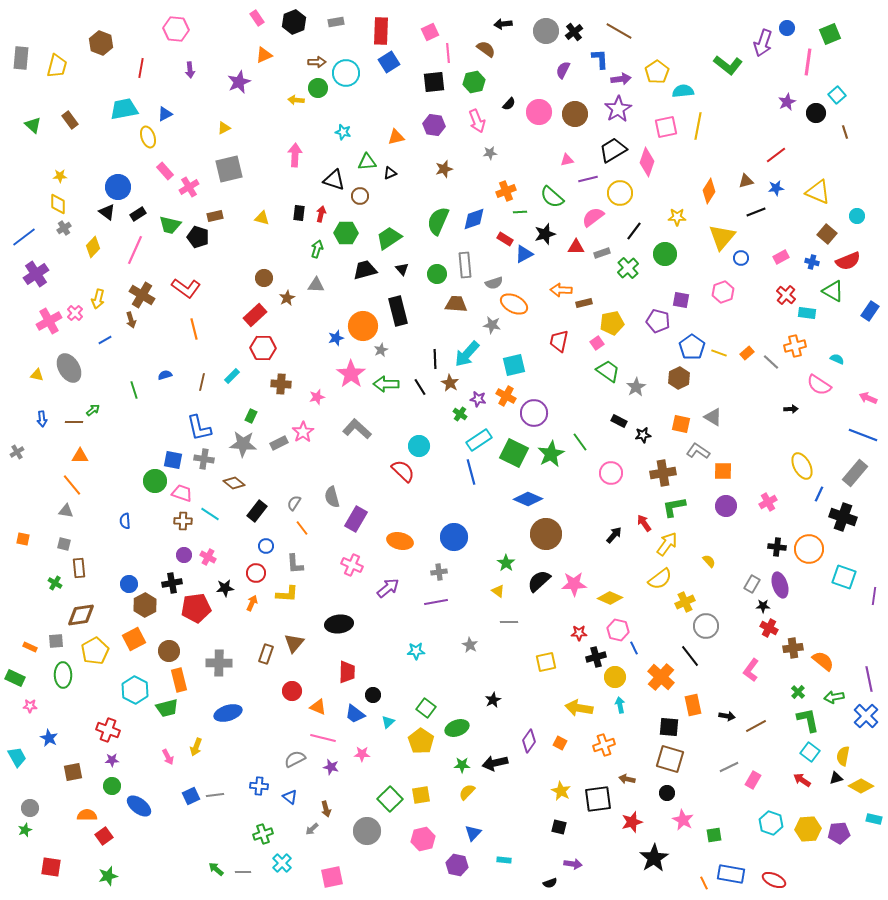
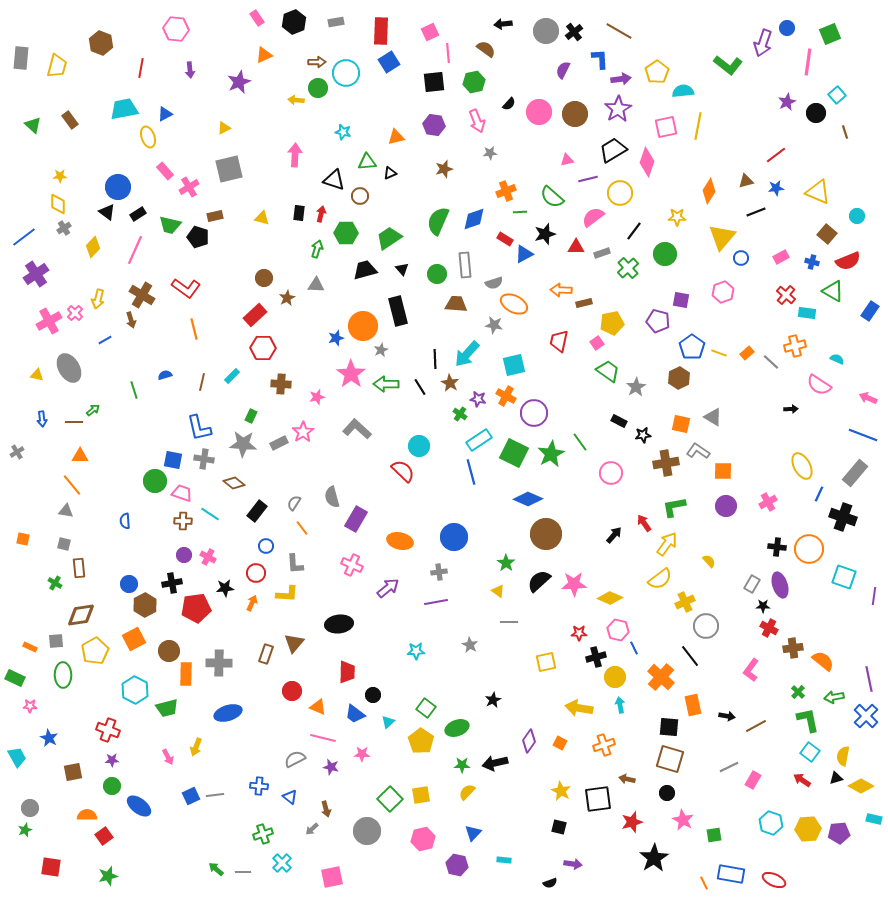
gray star at (492, 325): moved 2 px right
brown cross at (663, 473): moved 3 px right, 10 px up
orange rectangle at (179, 680): moved 7 px right, 6 px up; rotated 15 degrees clockwise
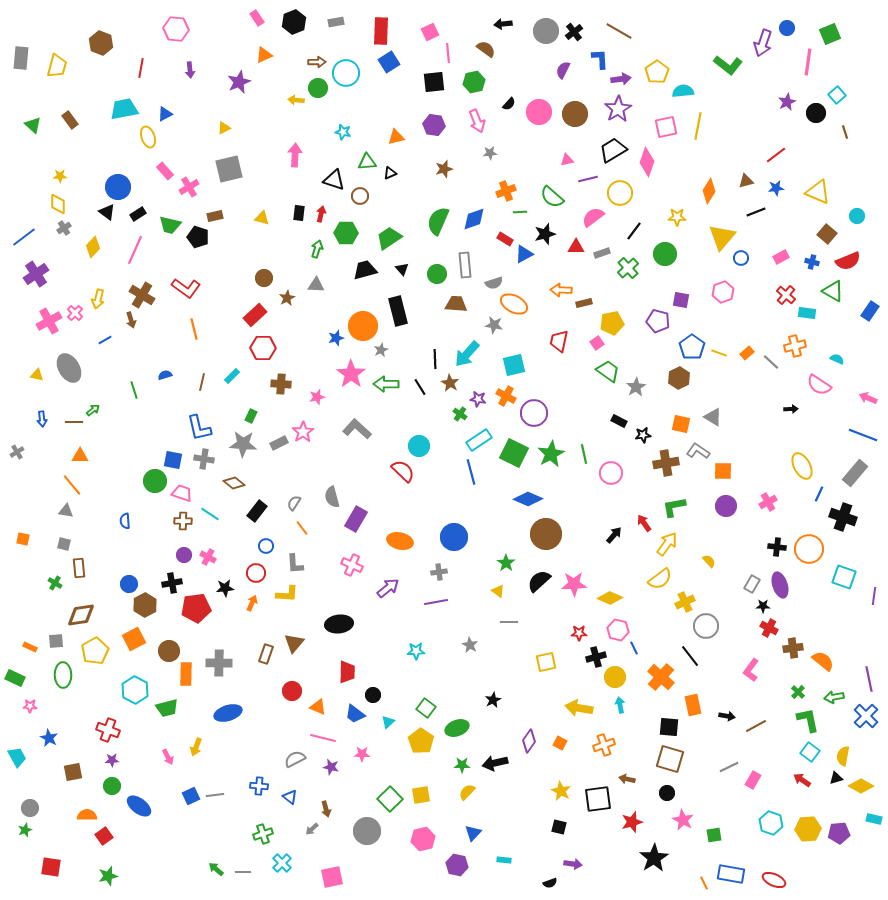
green line at (580, 442): moved 4 px right, 12 px down; rotated 24 degrees clockwise
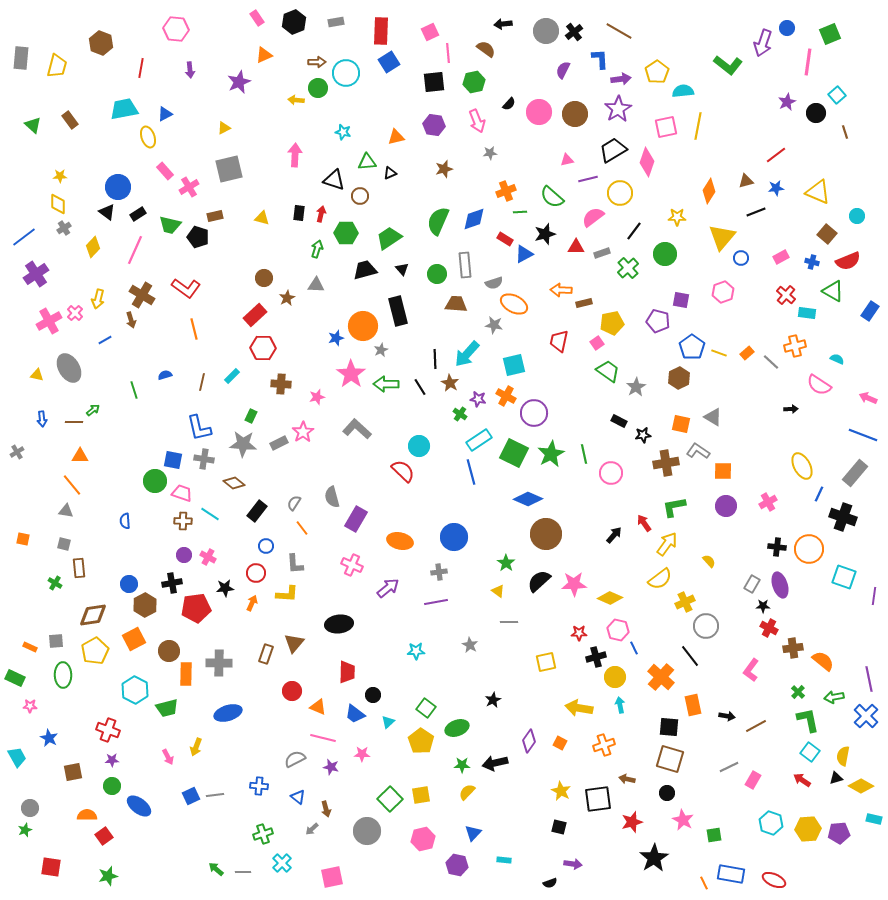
brown diamond at (81, 615): moved 12 px right
blue triangle at (290, 797): moved 8 px right
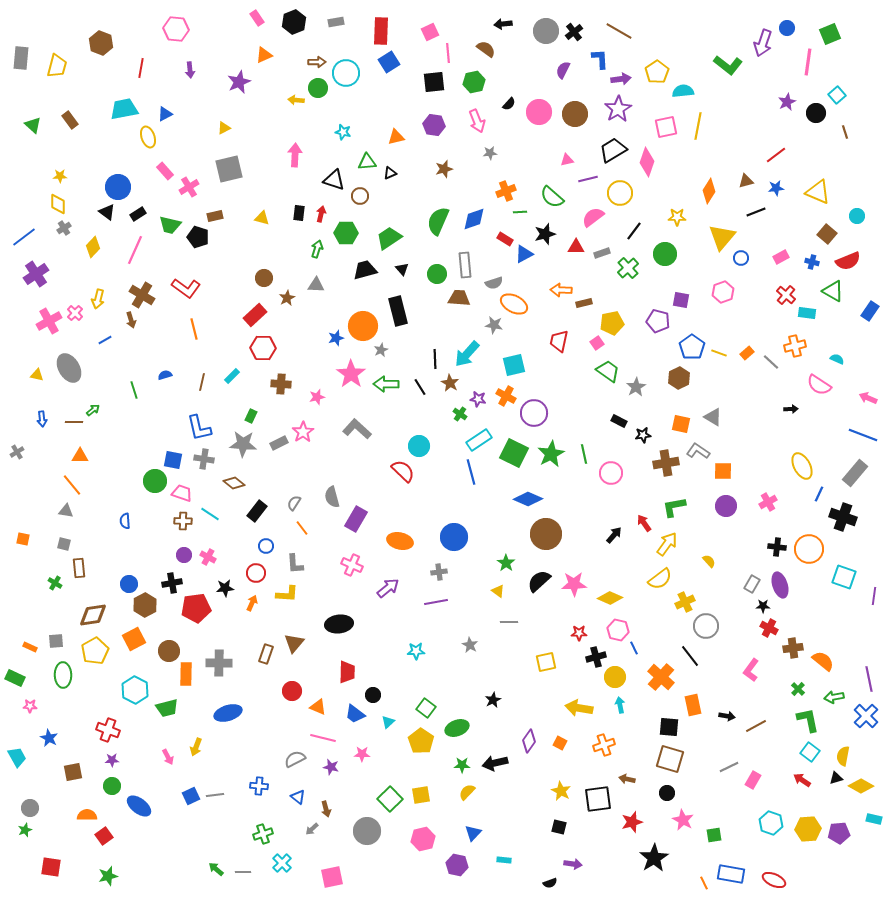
brown trapezoid at (456, 304): moved 3 px right, 6 px up
green cross at (798, 692): moved 3 px up
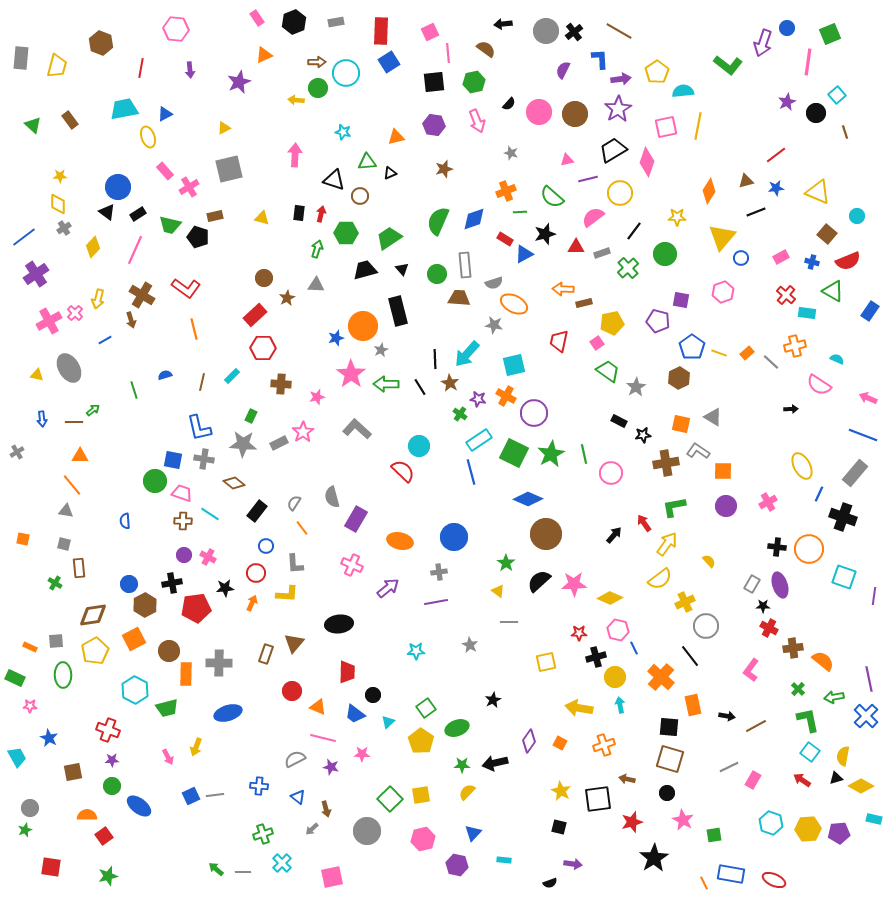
gray star at (490, 153): moved 21 px right; rotated 24 degrees clockwise
orange arrow at (561, 290): moved 2 px right, 1 px up
green square at (426, 708): rotated 18 degrees clockwise
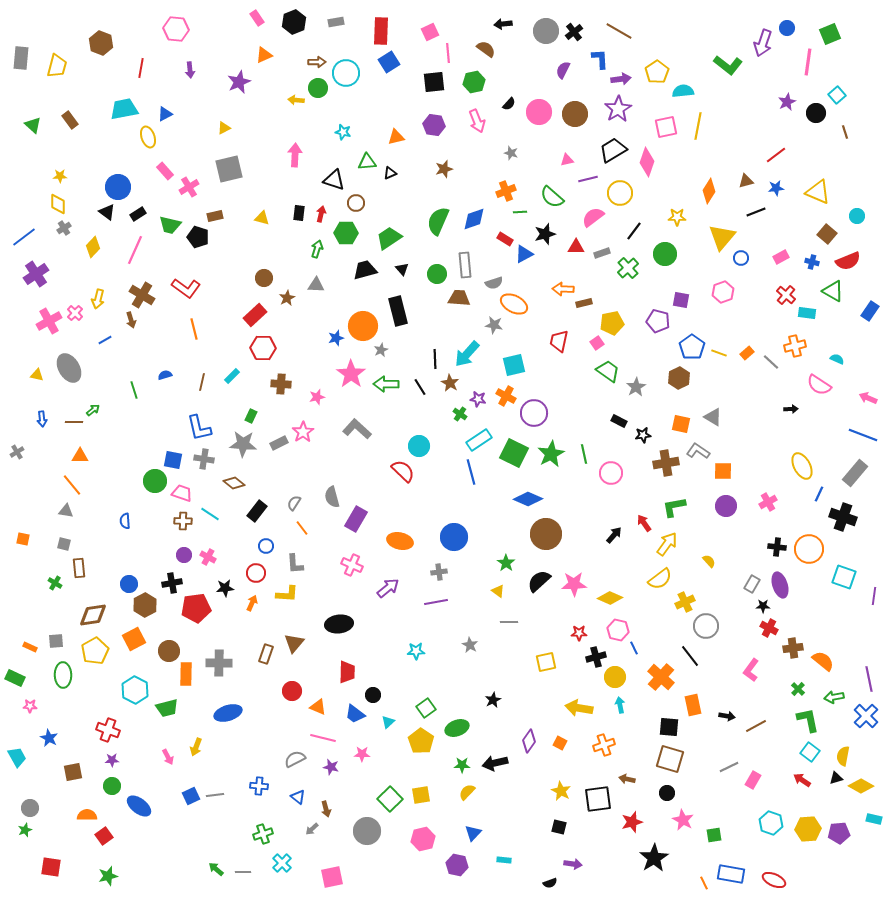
brown circle at (360, 196): moved 4 px left, 7 px down
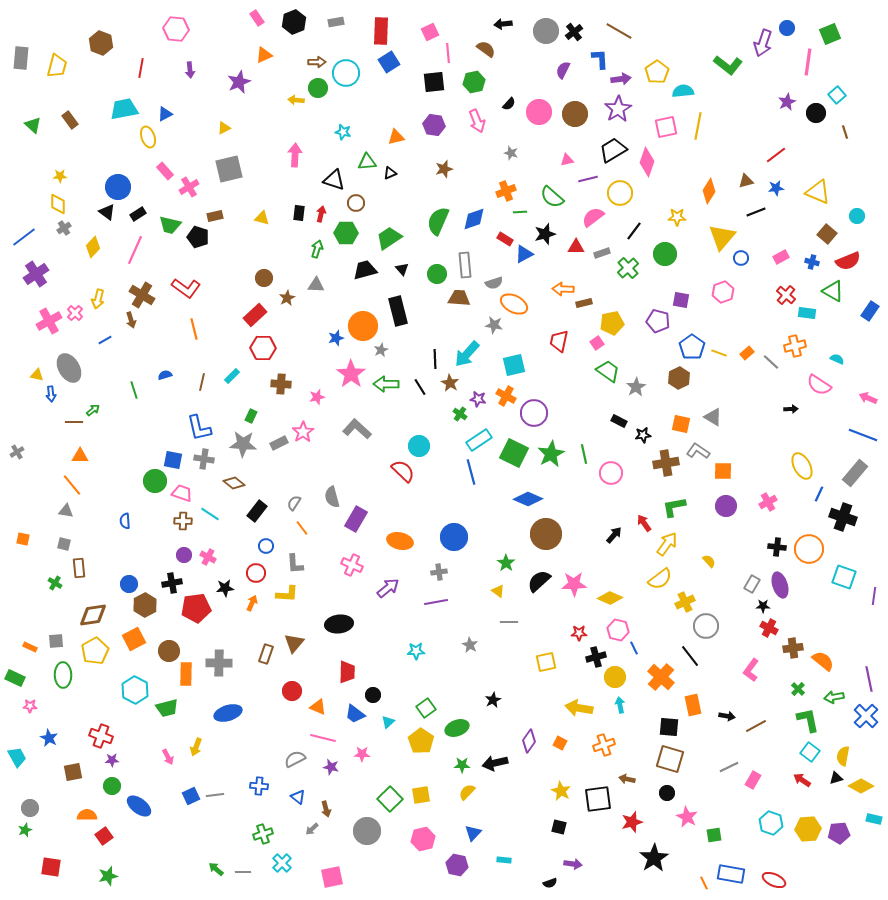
blue arrow at (42, 419): moved 9 px right, 25 px up
red cross at (108, 730): moved 7 px left, 6 px down
pink star at (683, 820): moved 4 px right, 3 px up
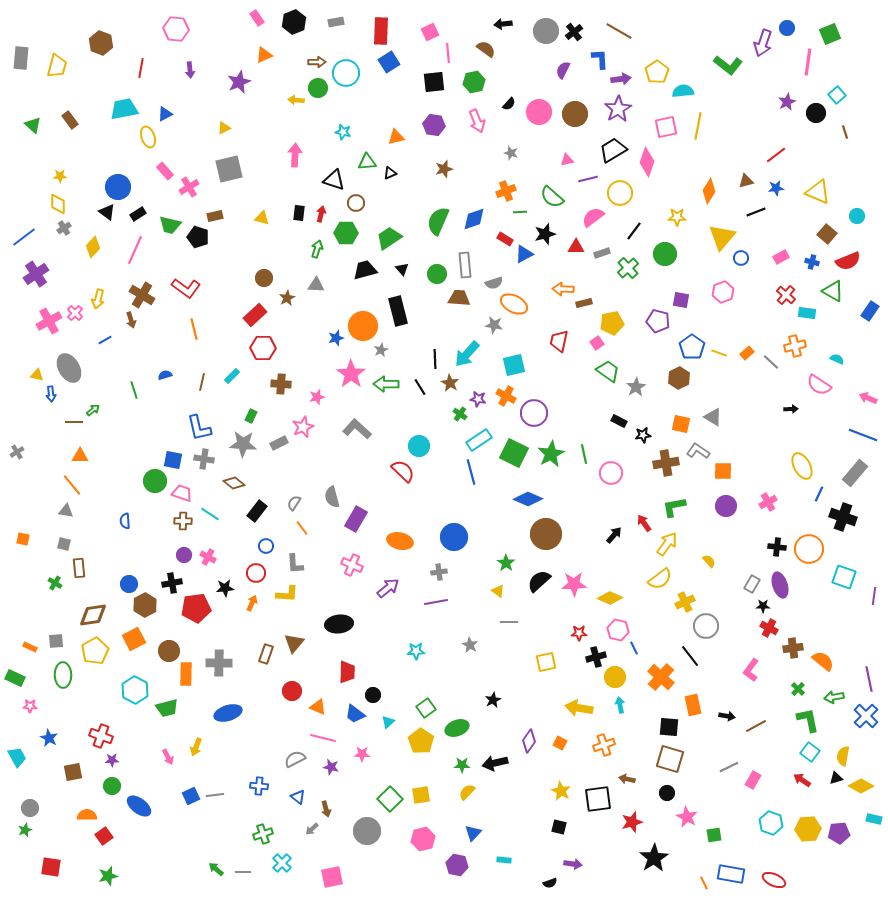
pink star at (303, 432): moved 5 px up; rotated 10 degrees clockwise
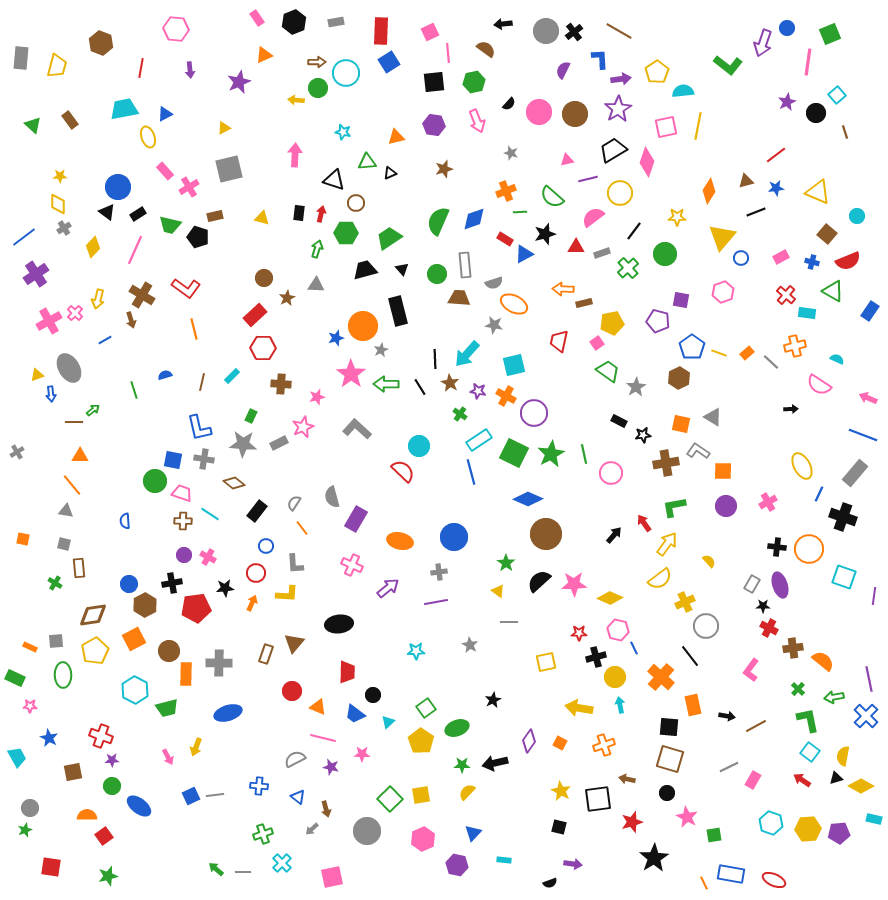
yellow triangle at (37, 375): rotated 32 degrees counterclockwise
purple star at (478, 399): moved 8 px up
pink hexagon at (423, 839): rotated 10 degrees counterclockwise
